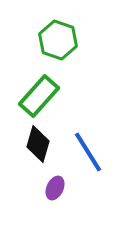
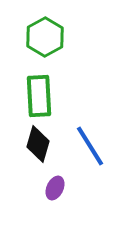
green hexagon: moved 13 px left, 3 px up; rotated 12 degrees clockwise
green rectangle: rotated 45 degrees counterclockwise
blue line: moved 2 px right, 6 px up
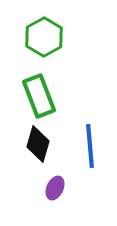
green hexagon: moved 1 px left
green rectangle: rotated 18 degrees counterclockwise
blue line: rotated 27 degrees clockwise
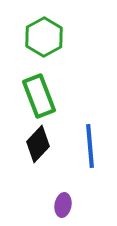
black diamond: rotated 27 degrees clockwise
purple ellipse: moved 8 px right, 17 px down; rotated 15 degrees counterclockwise
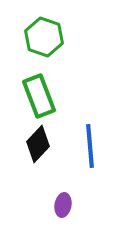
green hexagon: rotated 12 degrees counterclockwise
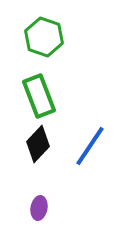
blue line: rotated 39 degrees clockwise
purple ellipse: moved 24 px left, 3 px down
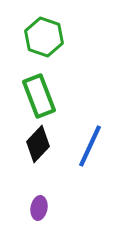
blue line: rotated 9 degrees counterclockwise
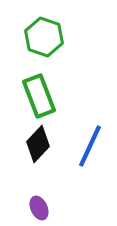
purple ellipse: rotated 35 degrees counterclockwise
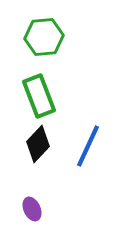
green hexagon: rotated 24 degrees counterclockwise
blue line: moved 2 px left
purple ellipse: moved 7 px left, 1 px down
